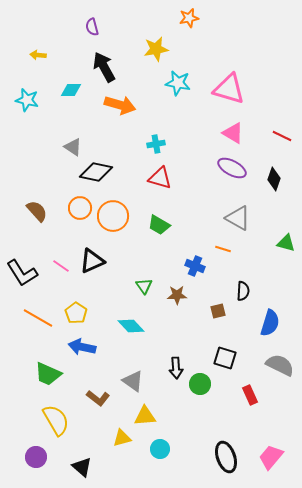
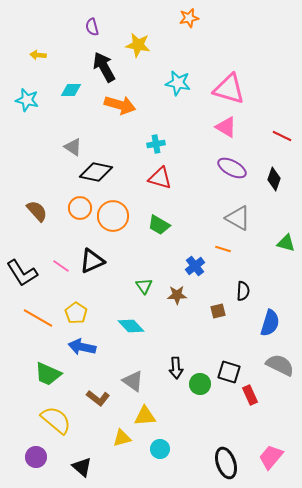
yellow star at (156, 49): moved 18 px left, 4 px up; rotated 20 degrees clockwise
pink triangle at (233, 133): moved 7 px left, 6 px up
blue cross at (195, 266): rotated 30 degrees clockwise
black square at (225, 358): moved 4 px right, 14 px down
yellow semicircle at (56, 420): rotated 20 degrees counterclockwise
black ellipse at (226, 457): moved 6 px down
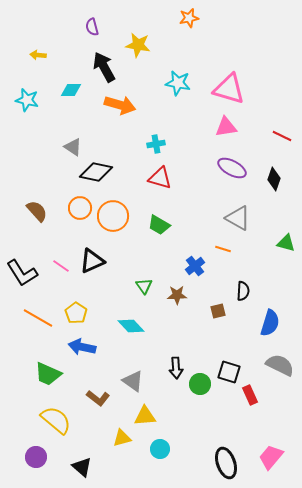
pink triangle at (226, 127): rotated 40 degrees counterclockwise
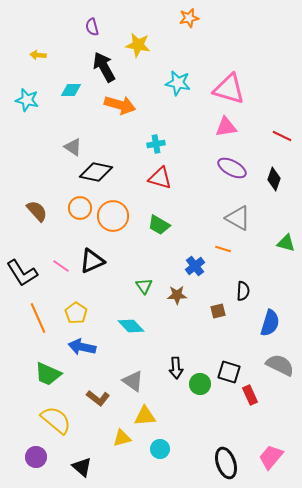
orange line at (38, 318): rotated 36 degrees clockwise
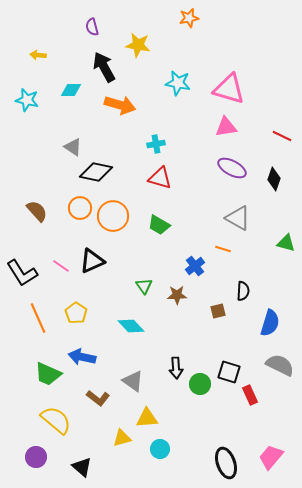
blue arrow at (82, 347): moved 10 px down
yellow triangle at (145, 416): moved 2 px right, 2 px down
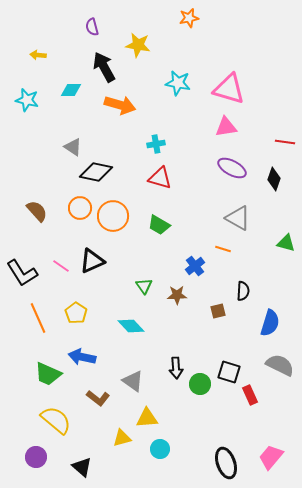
red line at (282, 136): moved 3 px right, 6 px down; rotated 18 degrees counterclockwise
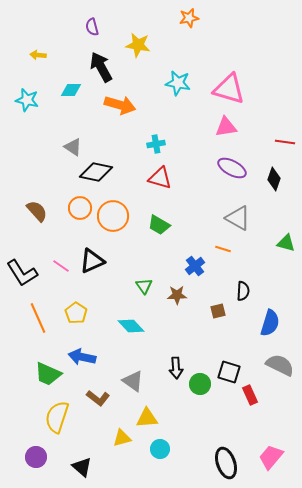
black arrow at (104, 67): moved 3 px left
yellow semicircle at (56, 420): moved 1 px right, 3 px up; rotated 112 degrees counterclockwise
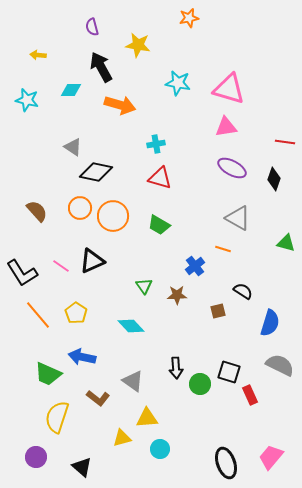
black semicircle at (243, 291): rotated 60 degrees counterclockwise
orange line at (38, 318): moved 3 px up; rotated 16 degrees counterclockwise
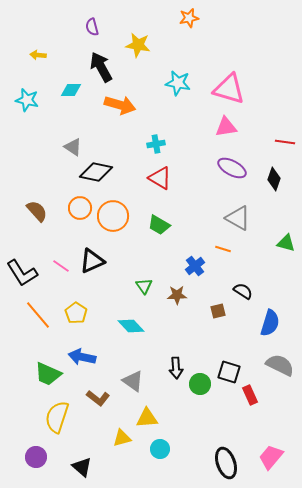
red triangle at (160, 178): rotated 15 degrees clockwise
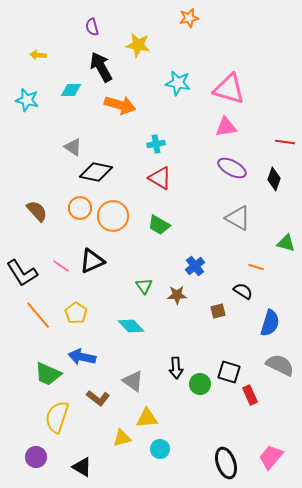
orange line at (223, 249): moved 33 px right, 18 px down
black triangle at (82, 467): rotated 10 degrees counterclockwise
